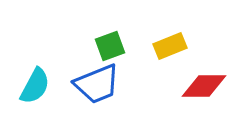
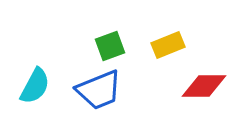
yellow rectangle: moved 2 px left, 1 px up
blue trapezoid: moved 2 px right, 6 px down
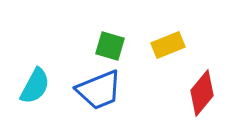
green square: rotated 36 degrees clockwise
red diamond: moved 2 px left, 7 px down; rotated 51 degrees counterclockwise
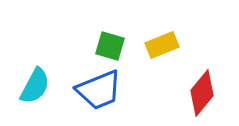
yellow rectangle: moved 6 px left
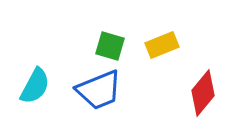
red diamond: moved 1 px right
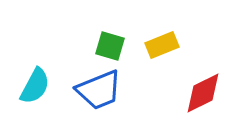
red diamond: rotated 24 degrees clockwise
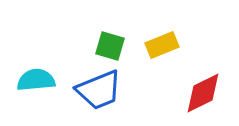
cyan semicircle: moved 1 px right, 6 px up; rotated 123 degrees counterclockwise
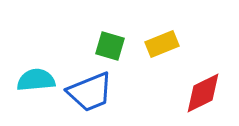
yellow rectangle: moved 1 px up
blue trapezoid: moved 9 px left, 2 px down
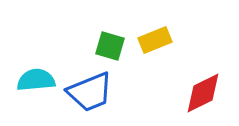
yellow rectangle: moved 7 px left, 4 px up
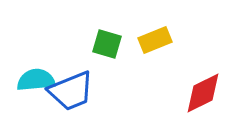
green square: moved 3 px left, 2 px up
blue trapezoid: moved 19 px left, 1 px up
